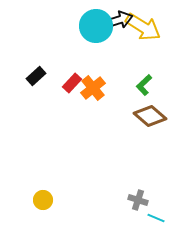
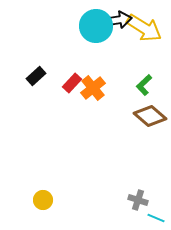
black arrow: moved 1 px left; rotated 8 degrees clockwise
yellow arrow: moved 1 px right, 1 px down
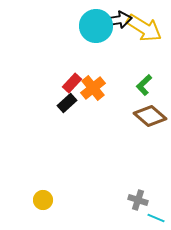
black rectangle: moved 31 px right, 27 px down
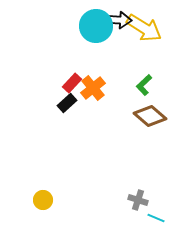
black arrow: rotated 12 degrees clockwise
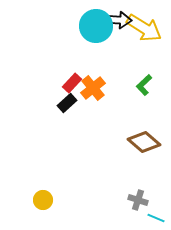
brown diamond: moved 6 px left, 26 px down
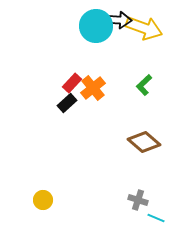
yellow arrow: rotated 12 degrees counterclockwise
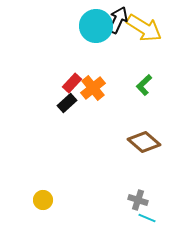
black arrow: rotated 68 degrees counterclockwise
yellow arrow: rotated 12 degrees clockwise
cyan line: moved 9 px left
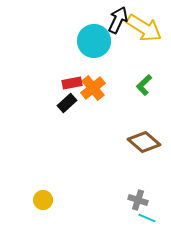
cyan circle: moved 2 px left, 15 px down
red rectangle: rotated 36 degrees clockwise
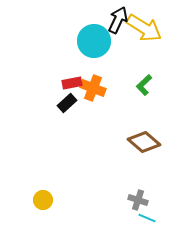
orange cross: rotated 30 degrees counterclockwise
